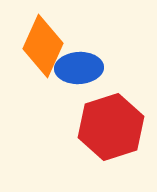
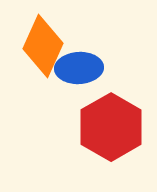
red hexagon: rotated 12 degrees counterclockwise
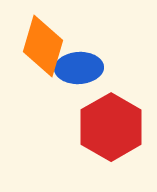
orange diamond: rotated 8 degrees counterclockwise
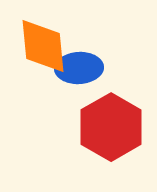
orange diamond: rotated 22 degrees counterclockwise
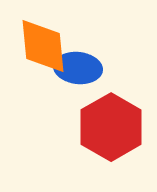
blue ellipse: moved 1 px left; rotated 9 degrees clockwise
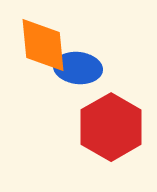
orange diamond: moved 1 px up
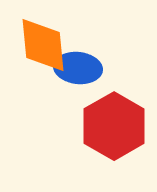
red hexagon: moved 3 px right, 1 px up
